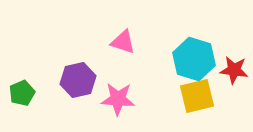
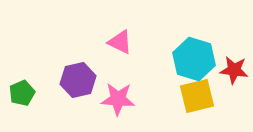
pink triangle: moved 3 px left; rotated 8 degrees clockwise
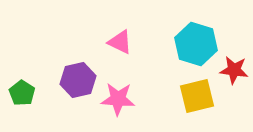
cyan hexagon: moved 2 px right, 15 px up
green pentagon: rotated 15 degrees counterclockwise
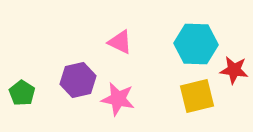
cyan hexagon: rotated 15 degrees counterclockwise
pink star: rotated 8 degrees clockwise
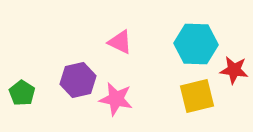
pink star: moved 2 px left
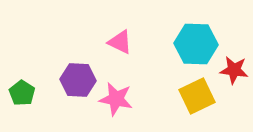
purple hexagon: rotated 16 degrees clockwise
yellow square: rotated 12 degrees counterclockwise
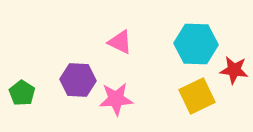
pink star: rotated 16 degrees counterclockwise
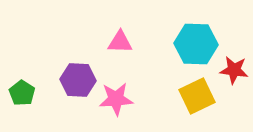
pink triangle: rotated 24 degrees counterclockwise
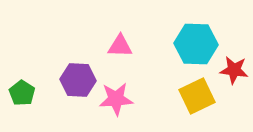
pink triangle: moved 4 px down
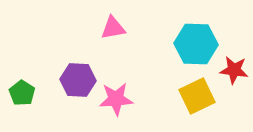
pink triangle: moved 7 px left, 18 px up; rotated 12 degrees counterclockwise
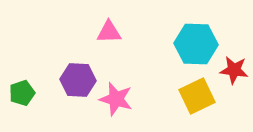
pink triangle: moved 4 px left, 4 px down; rotated 8 degrees clockwise
green pentagon: rotated 20 degrees clockwise
pink star: rotated 20 degrees clockwise
